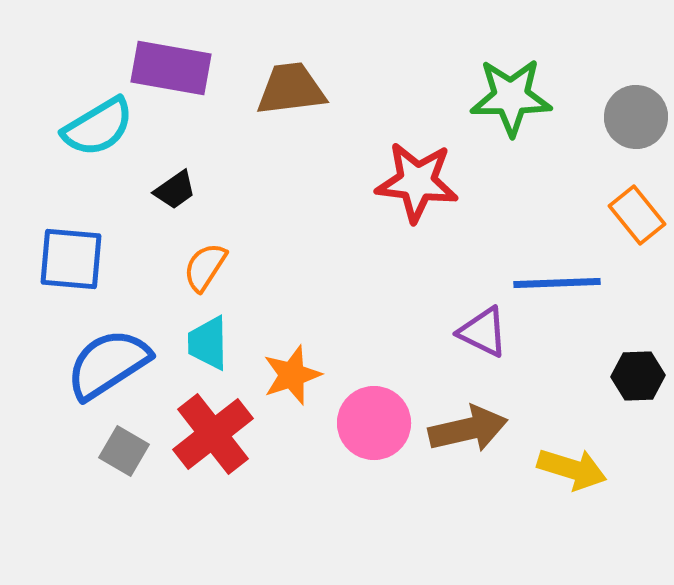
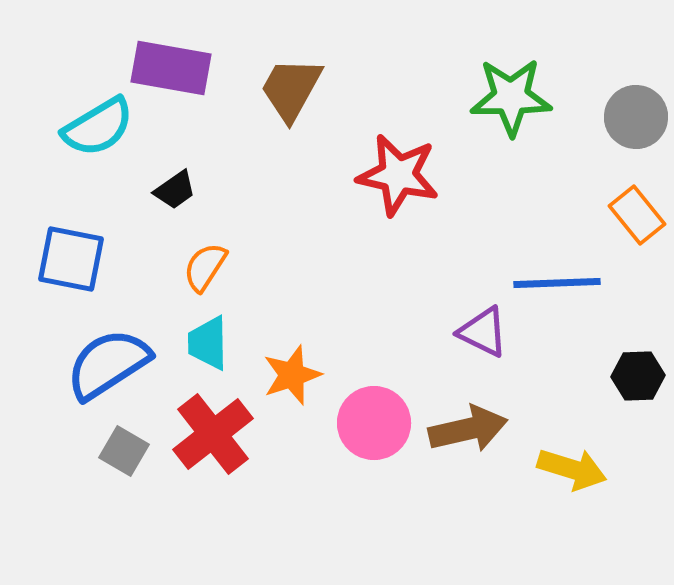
brown trapezoid: rotated 54 degrees counterclockwise
red star: moved 19 px left, 7 px up; rotated 6 degrees clockwise
blue square: rotated 6 degrees clockwise
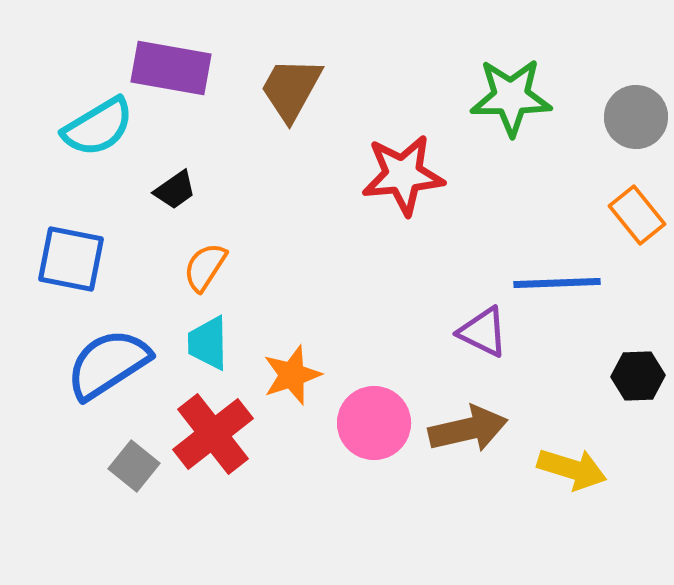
red star: moved 5 px right; rotated 18 degrees counterclockwise
gray square: moved 10 px right, 15 px down; rotated 9 degrees clockwise
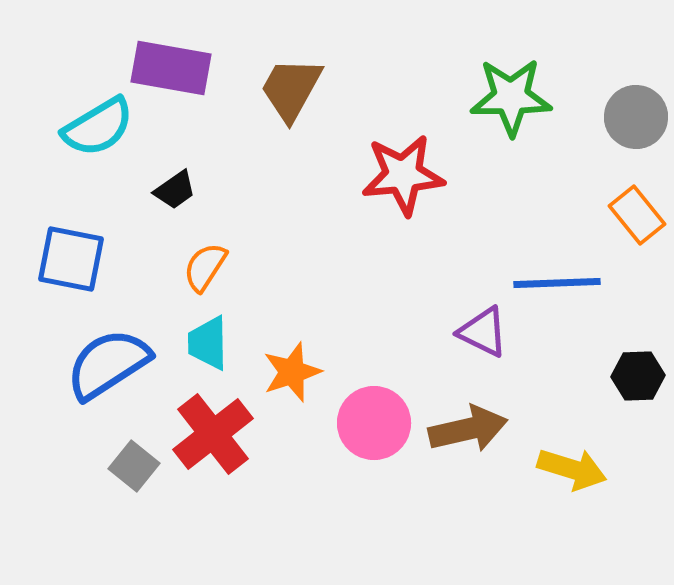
orange star: moved 3 px up
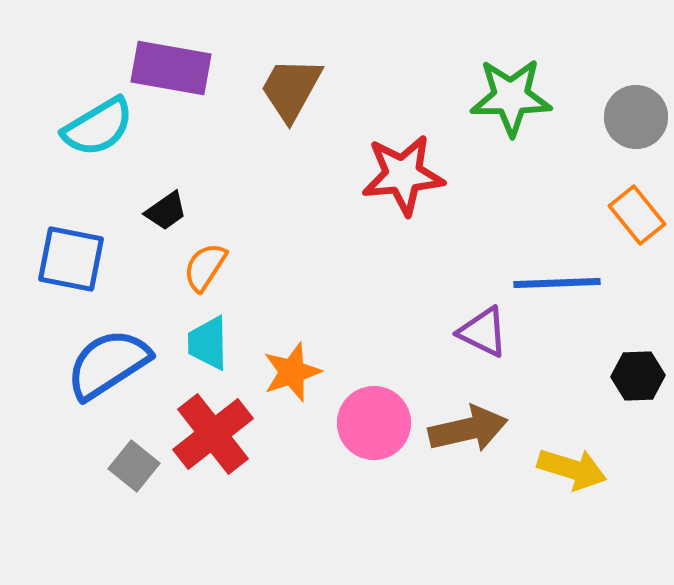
black trapezoid: moved 9 px left, 21 px down
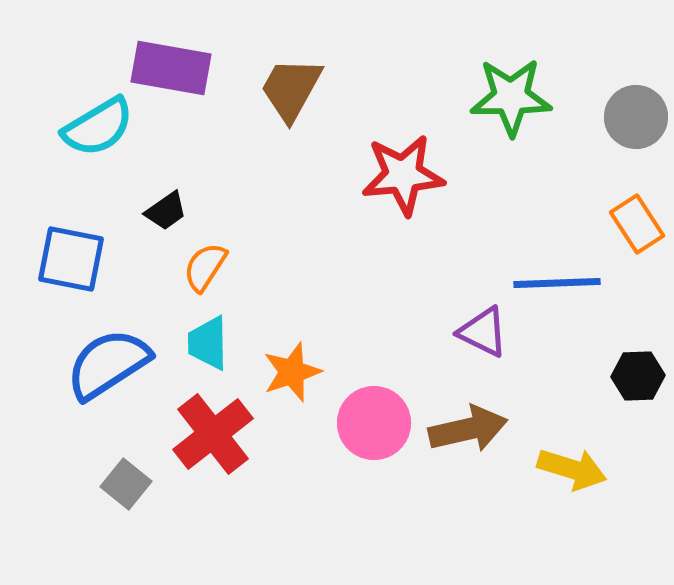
orange rectangle: moved 9 px down; rotated 6 degrees clockwise
gray square: moved 8 px left, 18 px down
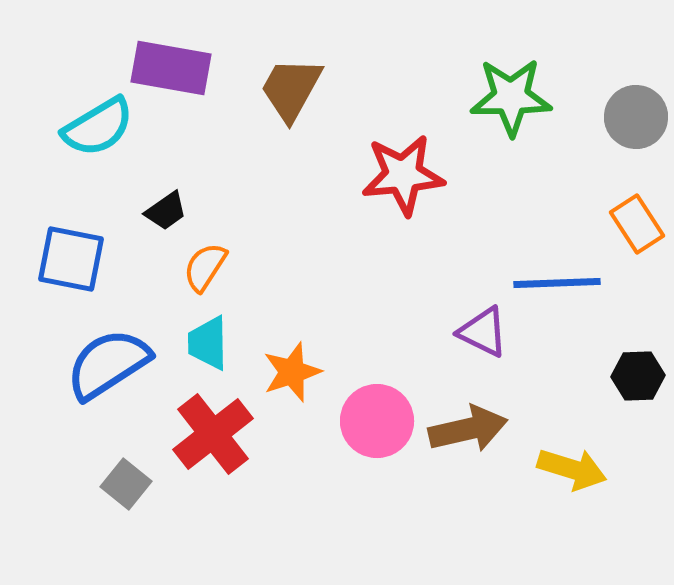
pink circle: moved 3 px right, 2 px up
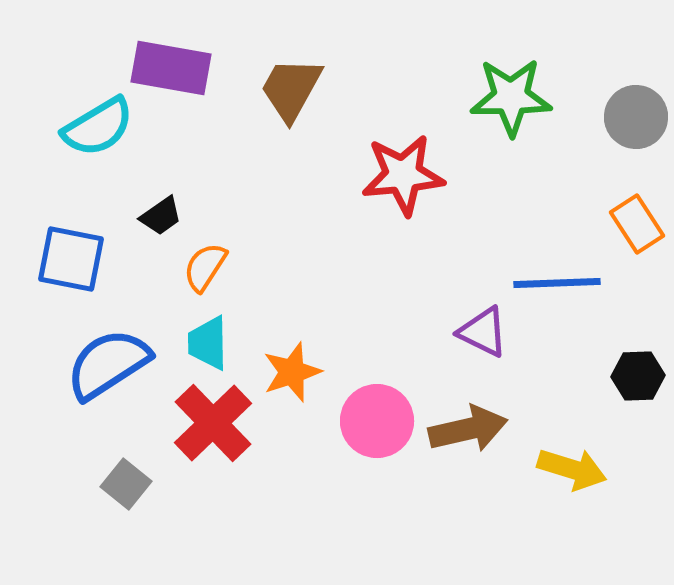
black trapezoid: moved 5 px left, 5 px down
red cross: moved 11 px up; rotated 6 degrees counterclockwise
